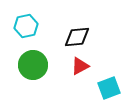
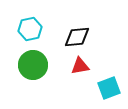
cyan hexagon: moved 4 px right, 3 px down
red triangle: rotated 18 degrees clockwise
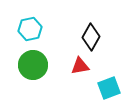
black diamond: moved 14 px right; rotated 56 degrees counterclockwise
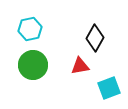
black diamond: moved 4 px right, 1 px down
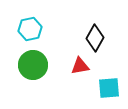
cyan square: rotated 15 degrees clockwise
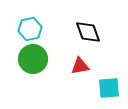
black diamond: moved 7 px left, 6 px up; rotated 48 degrees counterclockwise
green circle: moved 6 px up
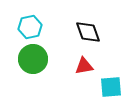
cyan hexagon: moved 2 px up
red triangle: moved 4 px right
cyan square: moved 2 px right, 1 px up
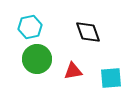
green circle: moved 4 px right
red triangle: moved 11 px left, 5 px down
cyan square: moved 9 px up
